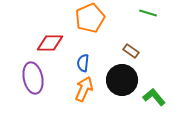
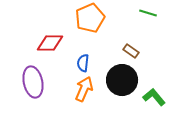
purple ellipse: moved 4 px down
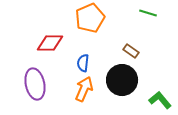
purple ellipse: moved 2 px right, 2 px down
green L-shape: moved 6 px right, 3 px down
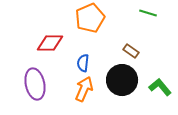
green L-shape: moved 13 px up
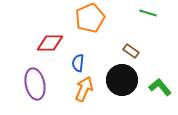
blue semicircle: moved 5 px left
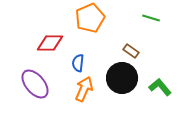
green line: moved 3 px right, 5 px down
black circle: moved 2 px up
purple ellipse: rotated 28 degrees counterclockwise
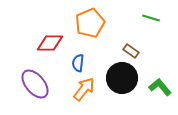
orange pentagon: moved 5 px down
orange arrow: rotated 15 degrees clockwise
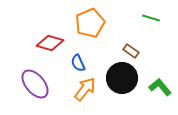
red diamond: rotated 16 degrees clockwise
blue semicircle: rotated 30 degrees counterclockwise
orange arrow: moved 1 px right
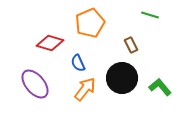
green line: moved 1 px left, 3 px up
brown rectangle: moved 6 px up; rotated 28 degrees clockwise
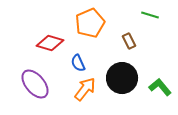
brown rectangle: moved 2 px left, 4 px up
